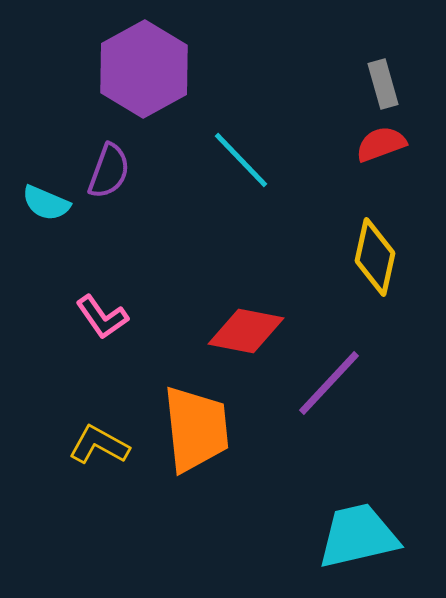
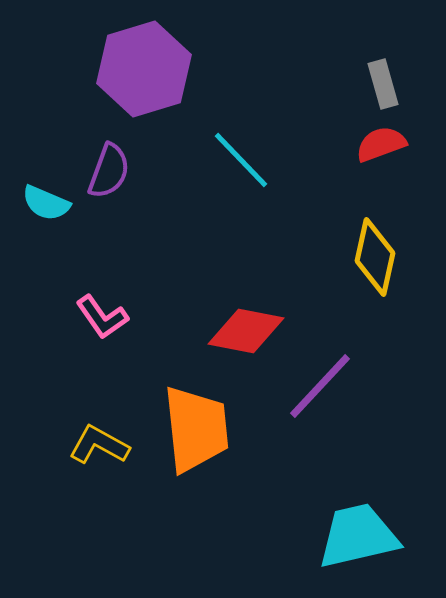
purple hexagon: rotated 12 degrees clockwise
purple line: moved 9 px left, 3 px down
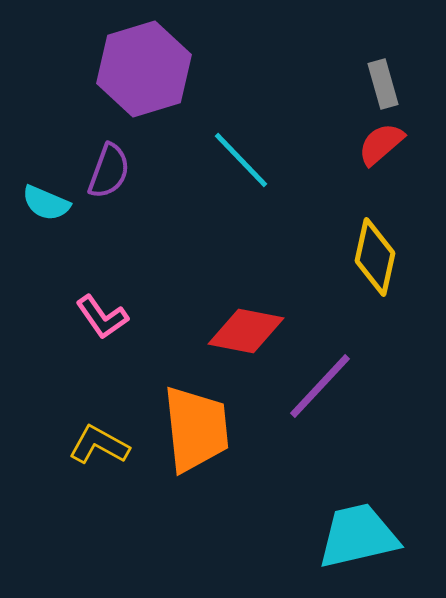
red semicircle: rotated 21 degrees counterclockwise
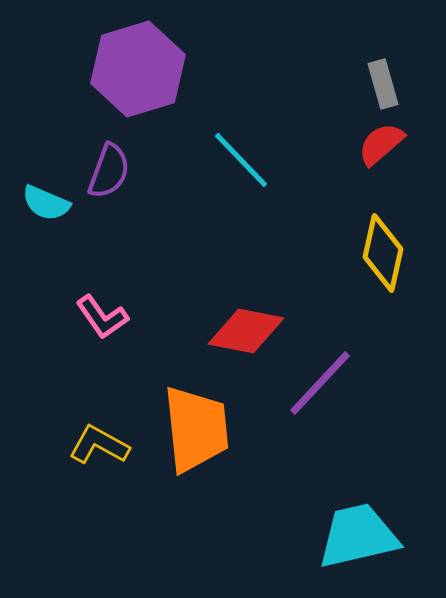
purple hexagon: moved 6 px left
yellow diamond: moved 8 px right, 4 px up
purple line: moved 3 px up
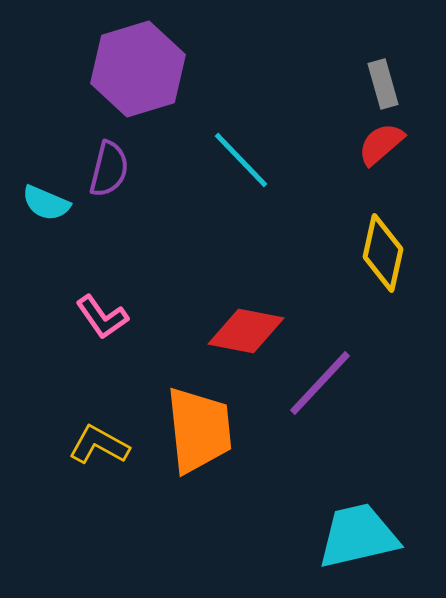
purple semicircle: moved 2 px up; rotated 6 degrees counterclockwise
orange trapezoid: moved 3 px right, 1 px down
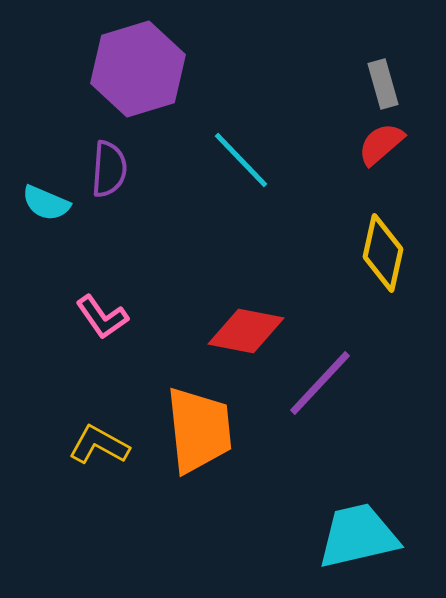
purple semicircle: rotated 10 degrees counterclockwise
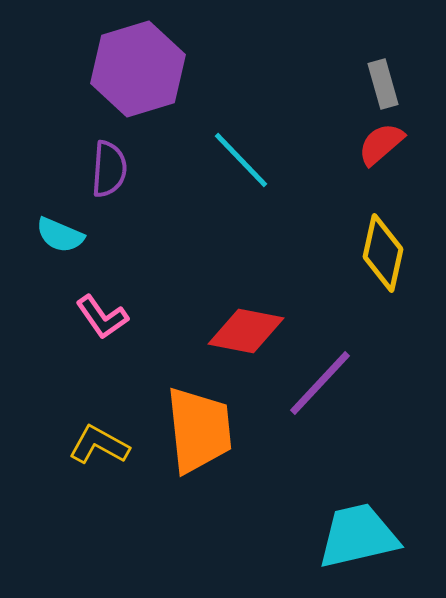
cyan semicircle: moved 14 px right, 32 px down
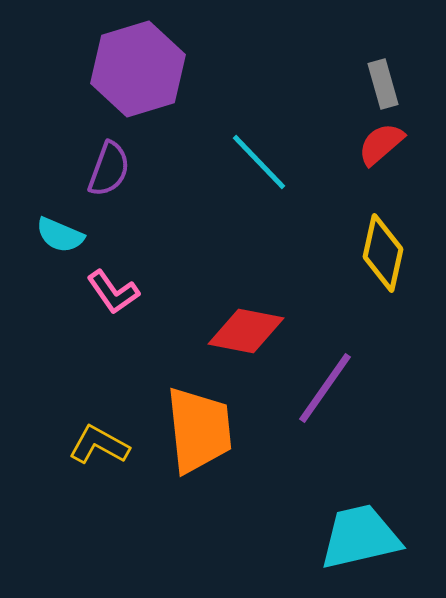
cyan line: moved 18 px right, 2 px down
purple semicircle: rotated 16 degrees clockwise
pink L-shape: moved 11 px right, 25 px up
purple line: moved 5 px right, 5 px down; rotated 8 degrees counterclockwise
cyan trapezoid: moved 2 px right, 1 px down
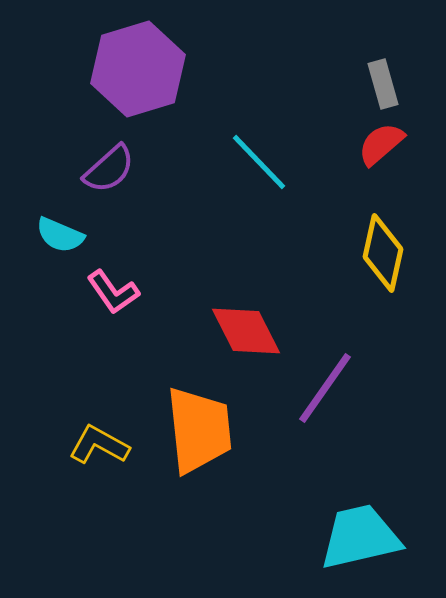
purple semicircle: rotated 28 degrees clockwise
red diamond: rotated 52 degrees clockwise
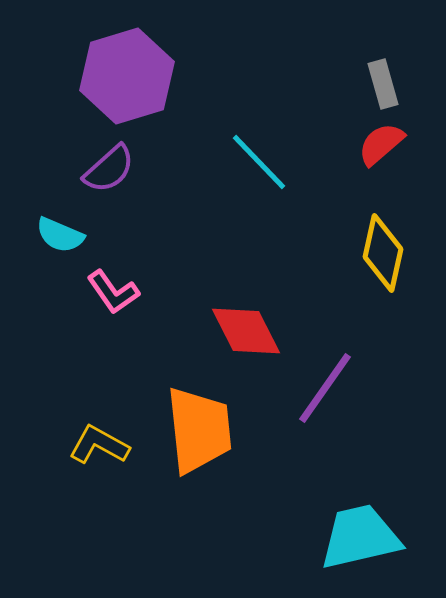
purple hexagon: moved 11 px left, 7 px down
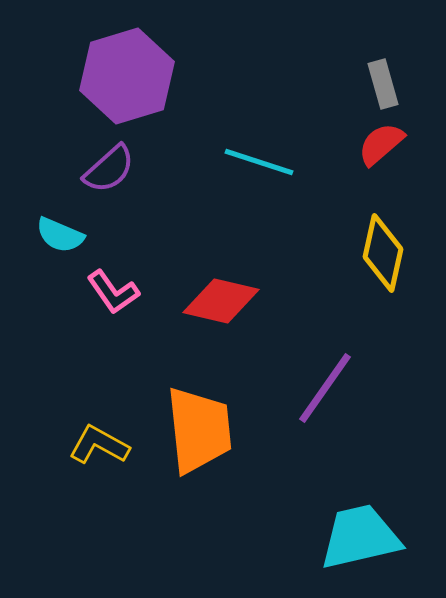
cyan line: rotated 28 degrees counterclockwise
red diamond: moved 25 px left, 30 px up; rotated 50 degrees counterclockwise
